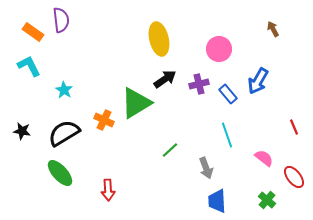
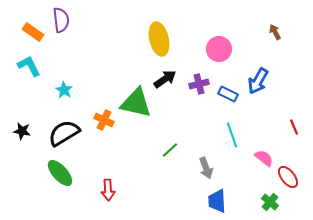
brown arrow: moved 2 px right, 3 px down
blue rectangle: rotated 24 degrees counterclockwise
green triangle: rotated 44 degrees clockwise
cyan line: moved 5 px right
red ellipse: moved 6 px left
green cross: moved 3 px right, 2 px down
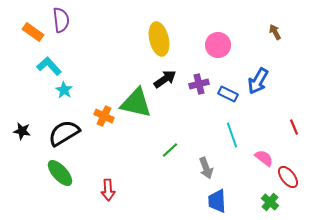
pink circle: moved 1 px left, 4 px up
cyan L-shape: moved 20 px right; rotated 15 degrees counterclockwise
orange cross: moved 4 px up
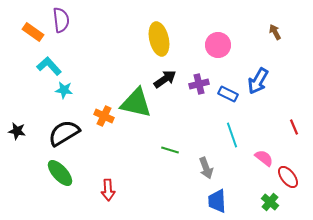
cyan star: rotated 24 degrees counterclockwise
black star: moved 5 px left
green line: rotated 60 degrees clockwise
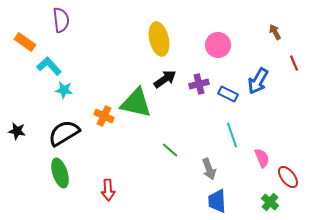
orange rectangle: moved 8 px left, 10 px down
red line: moved 64 px up
green line: rotated 24 degrees clockwise
pink semicircle: moved 2 px left; rotated 30 degrees clockwise
gray arrow: moved 3 px right, 1 px down
green ellipse: rotated 24 degrees clockwise
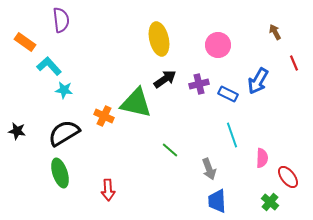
pink semicircle: rotated 24 degrees clockwise
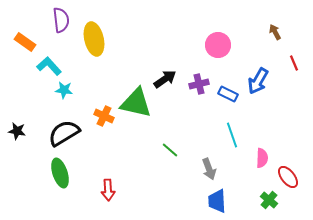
yellow ellipse: moved 65 px left
green cross: moved 1 px left, 2 px up
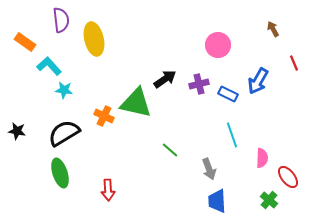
brown arrow: moved 2 px left, 3 px up
